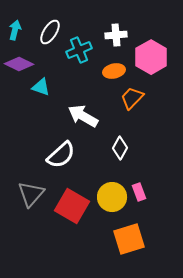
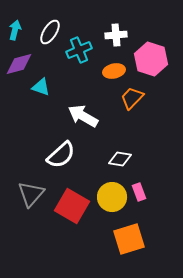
pink hexagon: moved 2 px down; rotated 12 degrees counterclockwise
purple diamond: rotated 40 degrees counterclockwise
white diamond: moved 11 px down; rotated 70 degrees clockwise
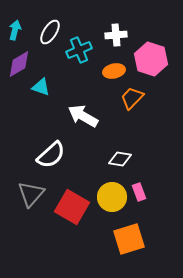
purple diamond: rotated 16 degrees counterclockwise
white semicircle: moved 10 px left
red square: moved 1 px down
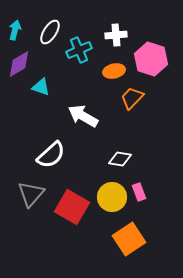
orange square: rotated 16 degrees counterclockwise
